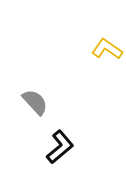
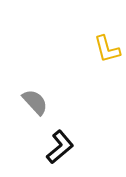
yellow L-shape: rotated 140 degrees counterclockwise
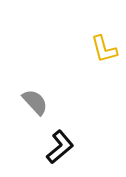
yellow L-shape: moved 3 px left
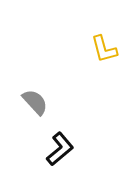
black L-shape: moved 2 px down
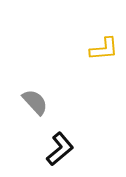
yellow L-shape: rotated 80 degrees counterclockwise
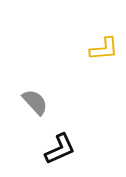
black L-shape: rotated 16 degrees clockwise
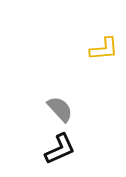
gray semicircle: moved 25 px right, 7 px down
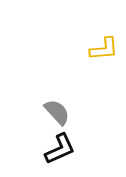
gray semicircle: moved 3 px left, 3 px down
